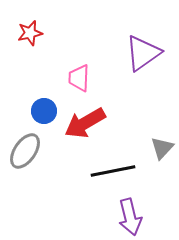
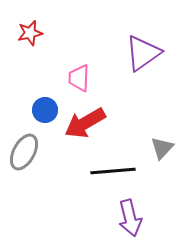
blue circle: moved 1 px right, 1 px up
gray ellipse: moved 1 px left, 1 px down; rotated 6 degrees counterclockwise
black line: rotated 6 degrees clockwise
purple arrow: moved 1 px down
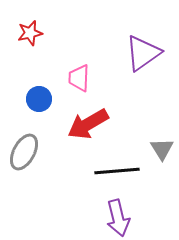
blue circle: moved 6 px left, 11 px up
red arrow: moved 3 px right, 1 px down
gray triangle: moved 1 px down; rotated 15 degrees counterclockwise
black line: moved 4 px right
purple arrow: moved 12 px left
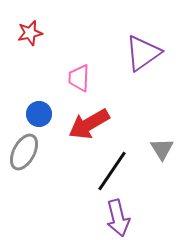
blue circle: moved 15 px down
red arrow: moved 1 px right
black line: moved 5 px left; rotated 51 degrees counterclockwise
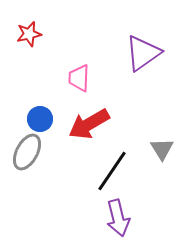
red star: moved 1 px left, 1 px down
blue circle: moved 1 px right, 5 px down
gray ellipse: moved 3 px right
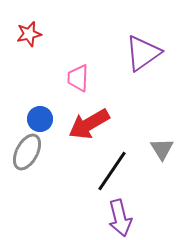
pink trapezoid: moved 1 px left
purple arrow: moved 2 px right
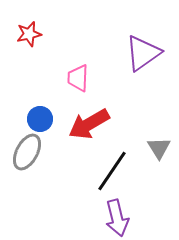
gray triangle: moved 3 px left, 1 px up
purple arrow: moved 3 px left
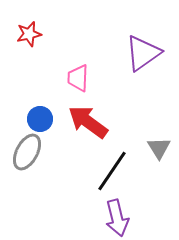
red arrow: moved 1 px left, 2 px up; rotated 66 degrees clockwise
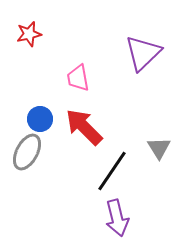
purple triangle: rotated 9 degrees counterclockwise
pink trapezoid: rotated 12 degrees counterclockwise
red arrow: moved 4 px left, 5 px down; rotated 9 degrees clockwise
